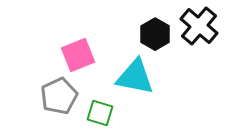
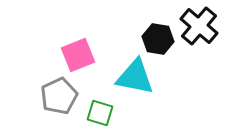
black hexagon: moved 3 px right, 5 px down; rotated 20 degrees counterclockwise
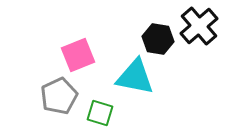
black cross: rotated 9 degrees clockwise
